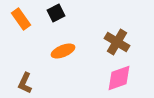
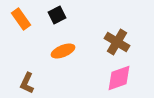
black square: moved 1 px right, 2 px down
brown L-shape: moved 2 px right
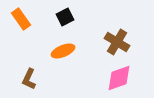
black square: moved 8 px right, 2 px down
brown L-shape: moved 2 px right, 4 px up
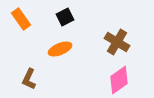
orange ellipse: moved 3 px left, 2 px up
pink diamond: moved 2 px down; rotated 16 degrees counterclockwise
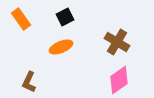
orange ellipse: moved 1 px right, 2 px up
brown L-shape: moved 3 px down
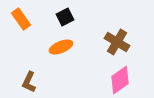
pink diamond: moved 1 px right
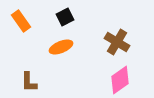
orange rectangle: moved 2 px down
brown L-shape: rotated 25 degrees counterclockwise
